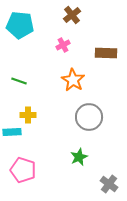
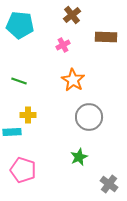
brown rectangle: moved 16 px up
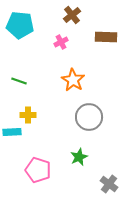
pink cross: moved 2 px left, 3 px up
pink pentagon: moved 15 px right
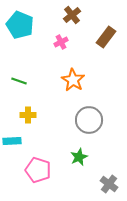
cyan pentagon: rotated 16 degrees clockwise
brown rectangle: rotated 55 degrees counterclockwise
gray circle: moved 3 px down
cyan rectangle: moved 9 px down
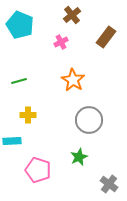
green line: rotated 35 degrees counterclockwise
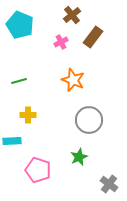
brown rectangle: moved 13 px left
orange star: rotated 10 degrees counterclockwise
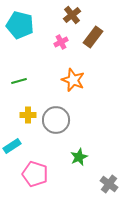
cyan pentagon: rotated 8 degrees counterclockwise
gray circle: moved 33 px left
cyan rectangle: moved 5 px down; rotated 30 degrees counterclockwise
pink pentagon: moved 3 px left, 4 px down
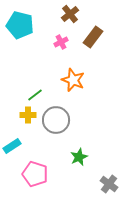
brown cross: moved 2 px left, 1 px up
green line: moved 16 px right, 14 px down; rotated 21 degrees counterclockwise
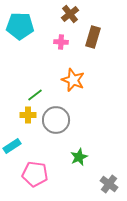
cyan pentagon: moved 1 px down; rotated 12 degrees counterclockwise
brown rectangle: rotated 20 degrees counterclockwise
pink cross: rotated 32 degrees clockwise
pink pentagon: rotated 10 degrees counterclockwise
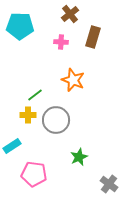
pink pentagon: moved 1 px left
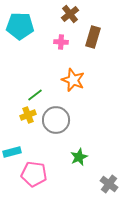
yellow cross: rotated 21 degrees counterclockwise
cyan rectangle: moved 6 px down; rotated 18 degrees clockwise
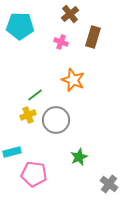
pink cross: rotated 16 degrees clockwise
